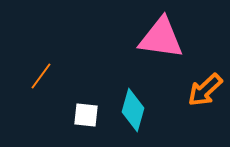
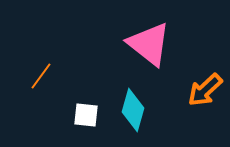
pink triangle: moved 12 px left, 6 px down; rotated 30 degrees clockwise
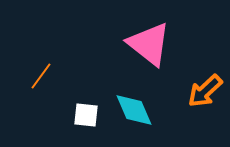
orange arrow: moved 1 px down
cyan diamond: moved 1 px right; rotated 39 degrees counterclockwise
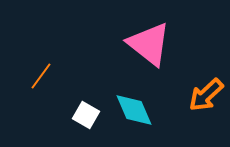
orange arrow: moved 1 px right, 4 px down
white square: rotated 24 degrees clockwise
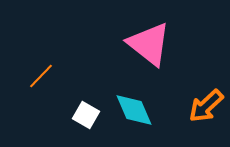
orange line: rotated 8 degrees clockwise
orange arrow: moved 11 px down
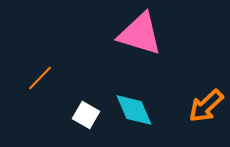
pink triangle: moved 9 px left, 10 px up; rotated 21 degrees counterclockwise
orange line: moved 1 px left, 2 px down
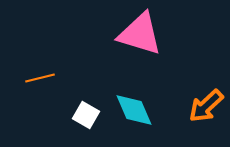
orange line: rotated 32 degrees clockwise
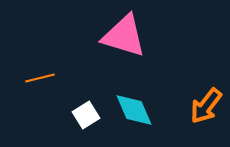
pink triangle: moved 16 px left, 2 px down
orange arrow: rotated 9 degrees counterclockwise
white square: rotated 28 degrees clockwise
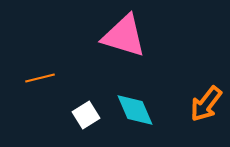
orange arrow: moved 2 px up
cyan diamond: moved 1 px right
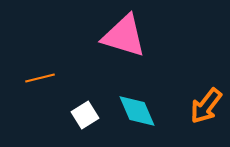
orange arrow: moved 2 px down
cyan diamond: moved 2 px right, 1 px down
white square: moved 1 px left
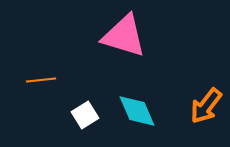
orange line: moved 1 px right, 2 px down; rotated 8 degrees clockwise
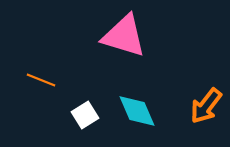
orange line: rotated 28 degrees clockwise
